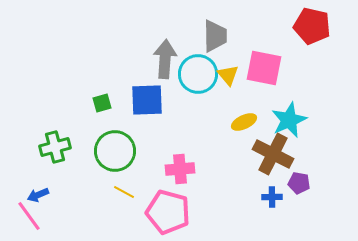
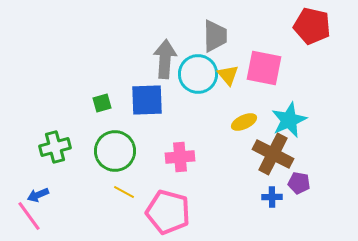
pink cross: moved 12 px up
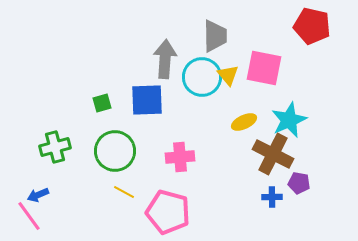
cyan circle: moved 4 px right, 3 px down
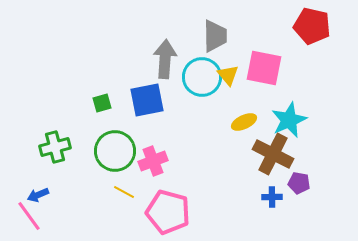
blue square: rotated 9 degrees counterclockwise
pink cross: moved 27 px left, 4 px down; rotated 16 degrees counterclockwise
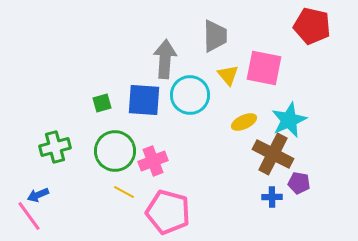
cyan circle: moved 12 px left, 18 px down
blue square: moved 3 px left; rotated 15 degrees clockwise
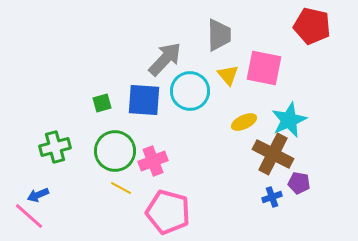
gray trapezoid: moved 4 px right, 1 px up
gray arrow: rotated 39 degrees clockwise
cyan circle: moved 4 px up
yellow line: moved 3 px left, 4 px up
blue cross: rotated 18 degrees counterclockwise
pink line: rotated 12 degrees counterclockwise
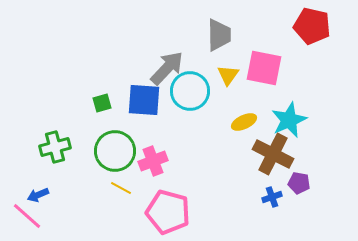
gray arrow: moved 2 px right, 9 px down
yellow triangle: rotated 15 degrees clockwise
pink line: moved 2 px left
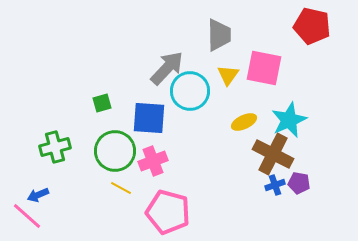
blue square: moved 5 px right, 18 px down
blue cross: moved 3 px right, 12 px up
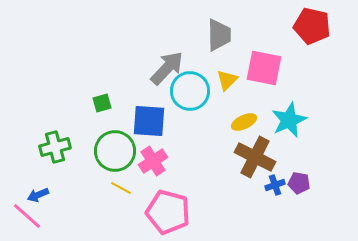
yellow triangle: moved 1 px left, 5 px down; rotated 10 degrees clockwise
blue square: moved 3 px down
brown cross: moved 18 px left, 3 px down
pink cross: rotated 12 degrees counterclockwise
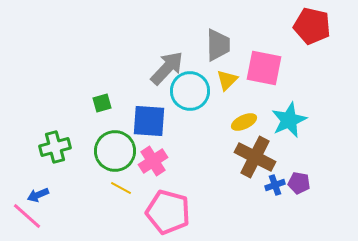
gray trapezoid: moved 1 px left, 10 px down
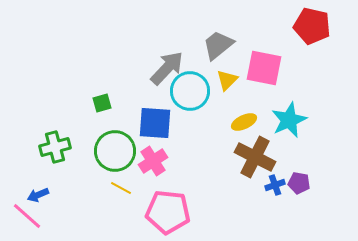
gray trapezoid: rotated 128 degrees counterclockwise
blue square: moved 6 px right, 2 px down
pink pentagon: rotated 9 degrees counterclockwise
